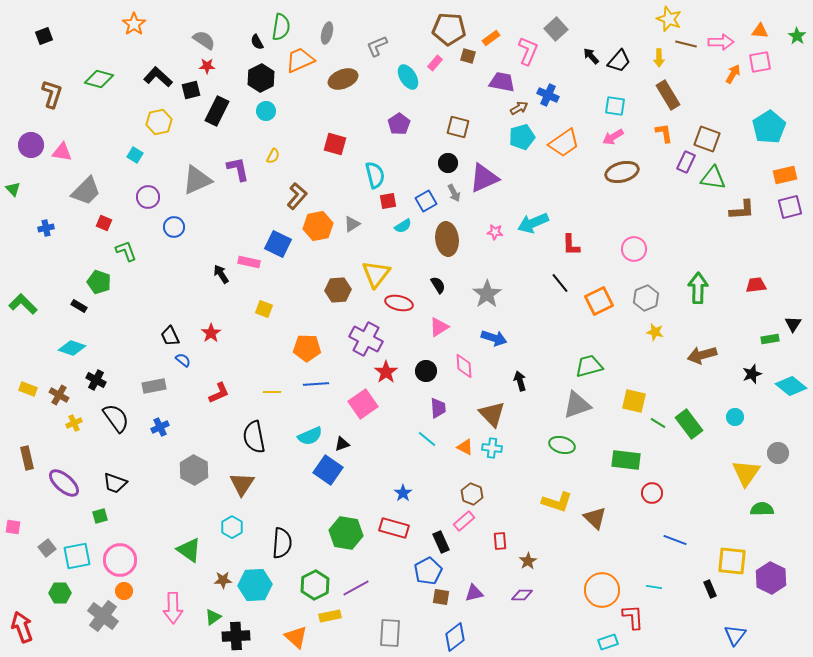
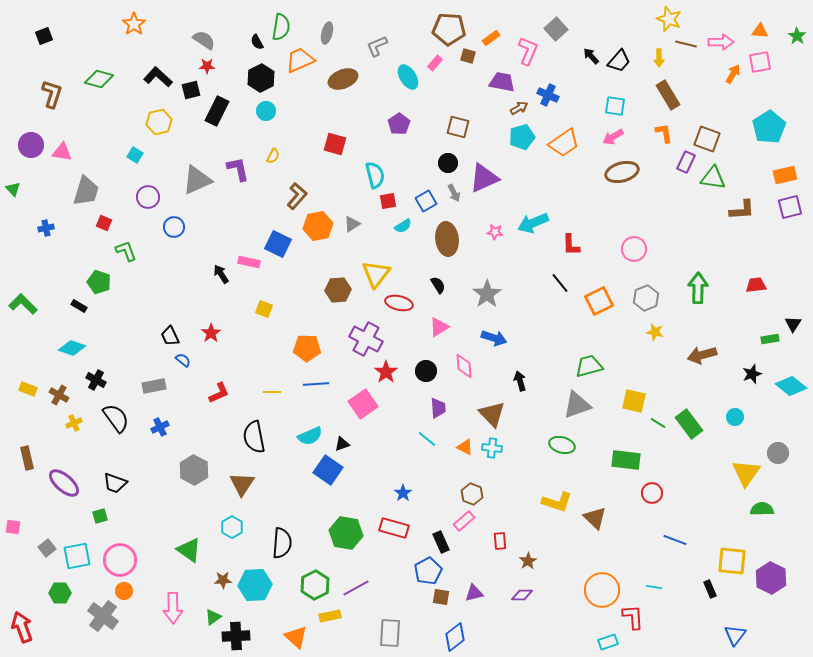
gray trapezoid at (86, 191): rotated 28 degrees counterclockwise
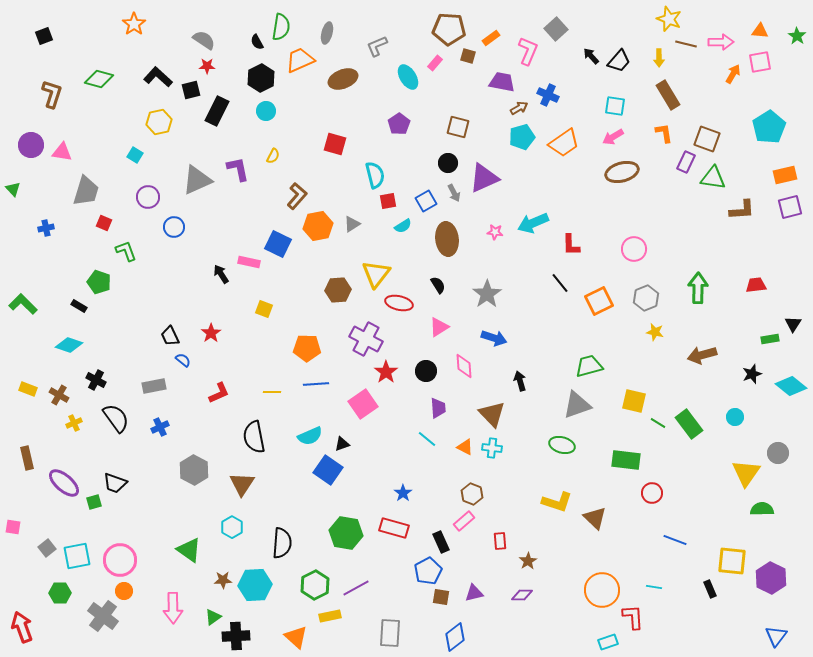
cyan diamond at (72, 348): moved 3 px left, 3 px up
green square at (100, 516): moved 6 px left, 14 px up
blue triangle at (735, 635): moved 41 px right, 1 px down
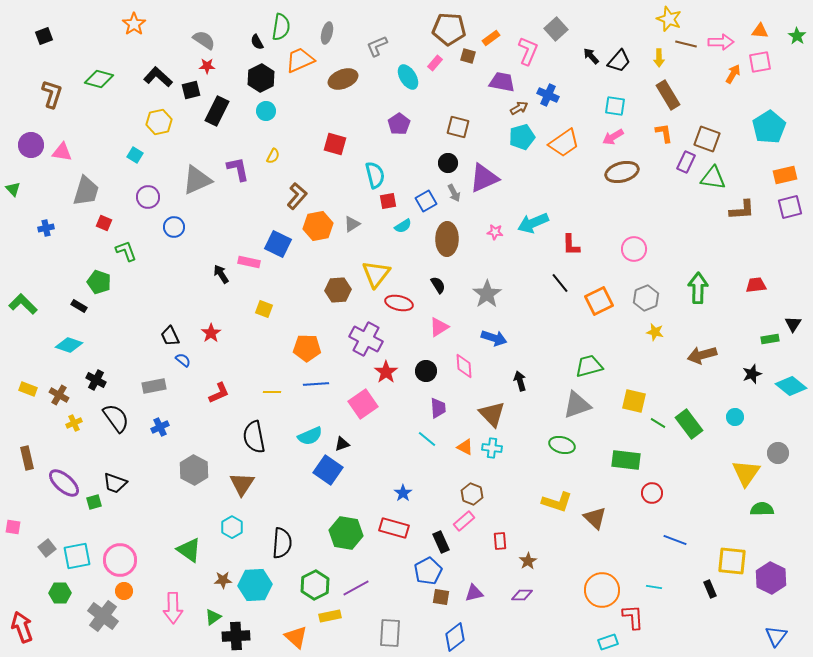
brown ellipse at (447, 239): rotated 8 degrees clockwise
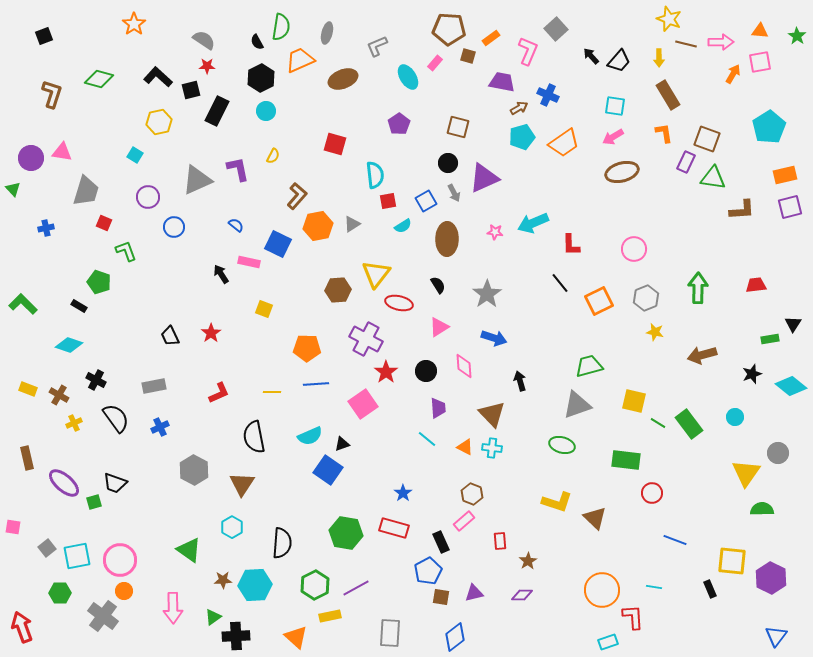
purple circle at (31, 145): moved 13 px down
cyan semicircle at (375, 175): rotated 8 degrees clockwise
blue semicircle at (183, 360): moved 53 px right, 135 px up
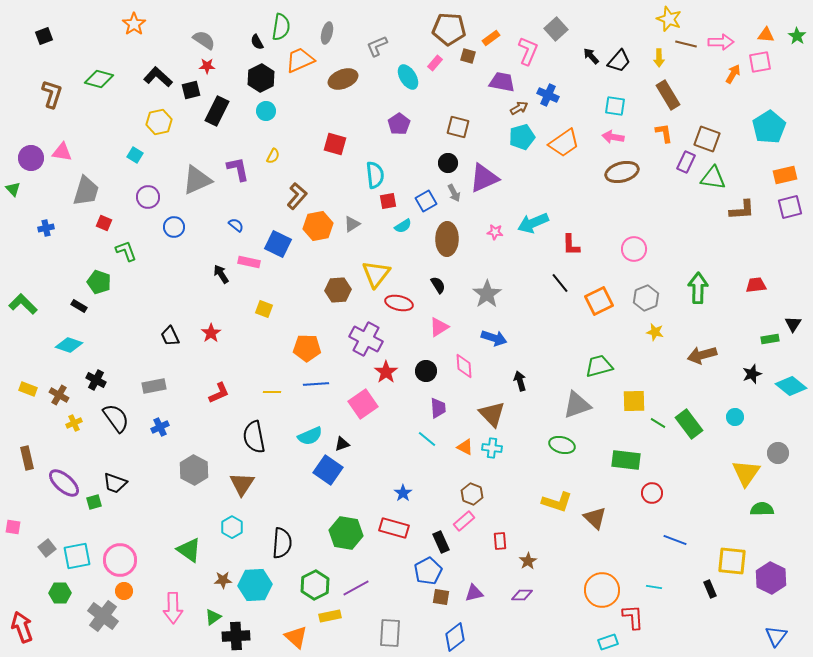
orange triangle at (760, 31): moved 6 px right, 4 px down
pink arrow at (613, 137): rotated 40 degrees clockwise
green trapezoid at (589, 366): moved 10 px right
yellow square at (634, 401): rotated 15 degrees counterclockwise
